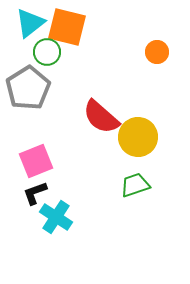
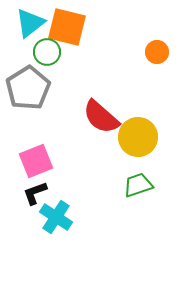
green trapezoid: moved 3 px right
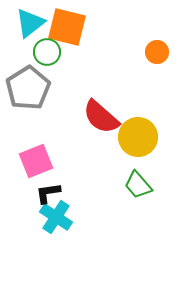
green trapezoid: rotated 112 degrees counterclockwise
black L-shape: moved 13 px right; rotated 12 degrees clockwise
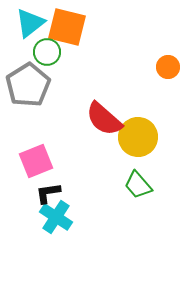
orange circle: moved 11 px right, 15 px down
gray pentagon: moved 3 px up
red semicircle: moved 3 px right, 2 px down
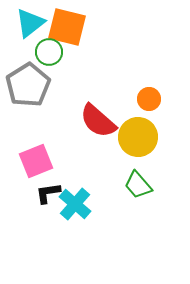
green circle: moved 2 px right
orange circle: moved 19 px left, 32 px down
red semicircle: moved 6 px left, 2 px down
cyan cross: moved 19 px right, 13 px up; rotated 8 degrees clockwise
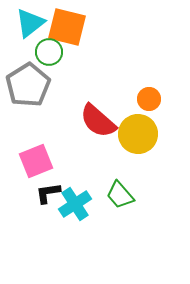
yellow circle: moved 3 px up
green trapezoid: moved 18 px left, 10 px down
cyan cross: rotated 16 degrees clockwise
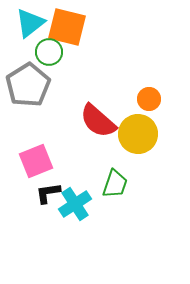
green trapezoid: moved 5 px left, 11 px up; rotated 120 degrees counterclockwise
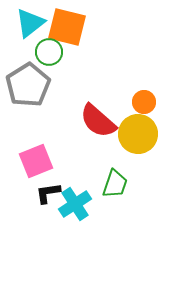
orange circle: moved 5 px left, 3 px down
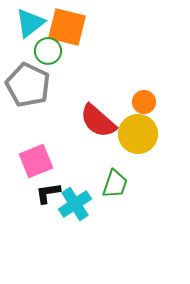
green circle: moved 1 px left, 1 px up
gray pentagon: rotated 15 degrees counterclockwise
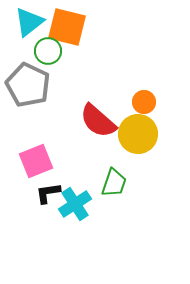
cyan triangle: moved 1 px left, 1 px up
green trapezoid: moved 1 px left, 1 px up
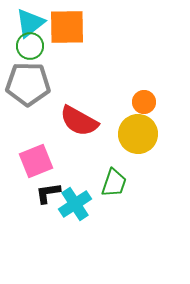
cyan triangle: moved 1 px right, 1 px down
orange square: rotated 15 degrees counterclockwise
green circle: moved 18 px left, 5 px up
gray pentagon: moved 1 px up; rotated 24 degrees counterclockwise
red semicircle: moved 19 px left; rotated 12 degrees counterclockwise
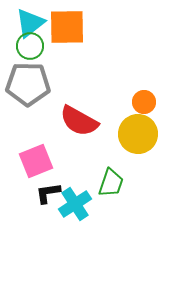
green trapezoid: moved 3 px left
